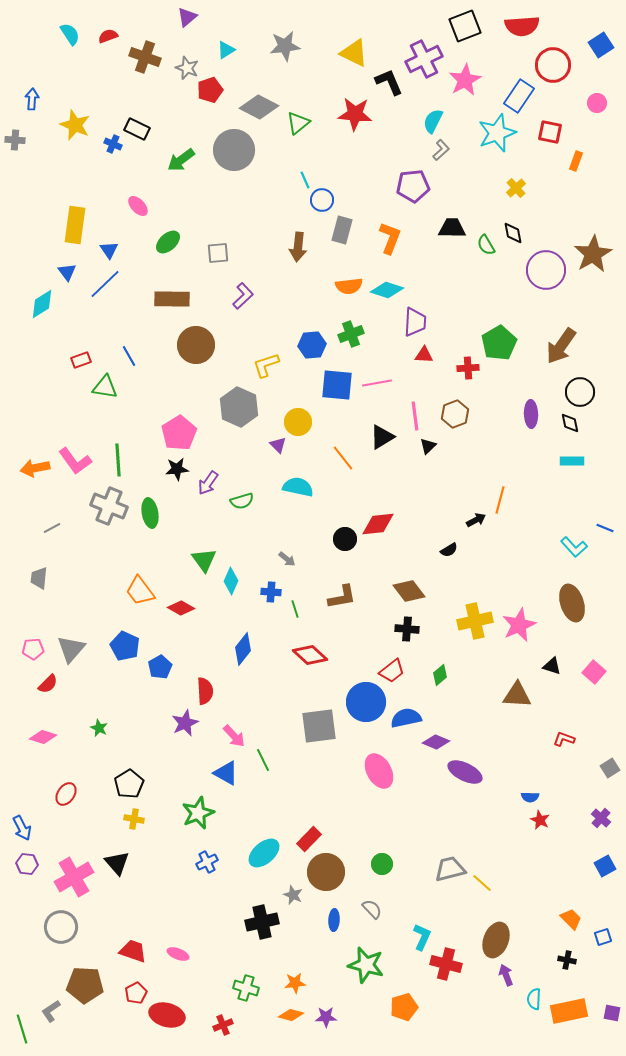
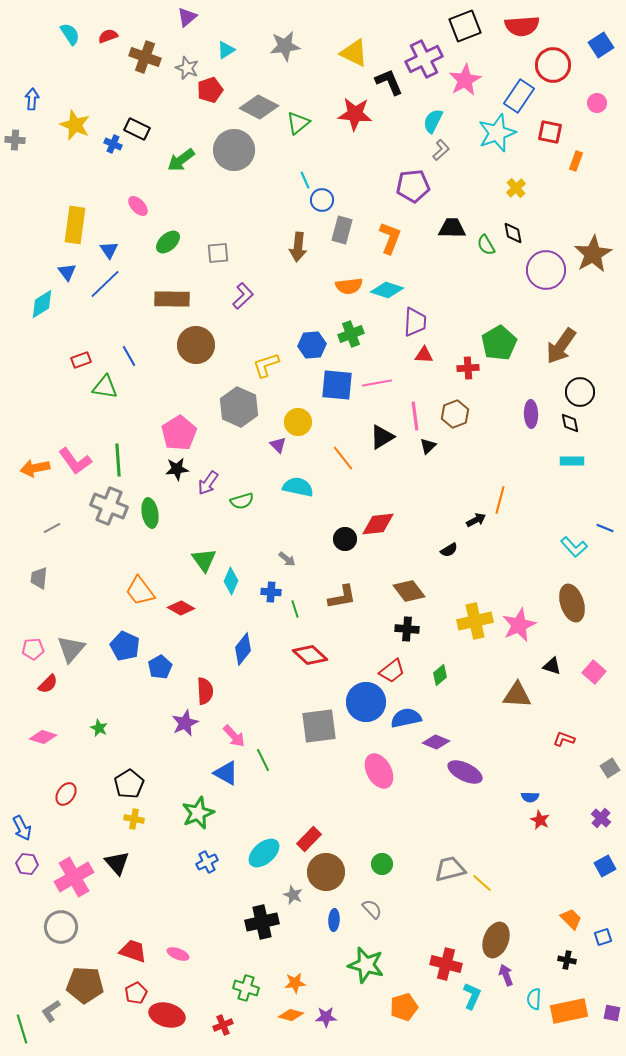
cyan L-shape at (422, 937): moved 50 px right, 59 px down
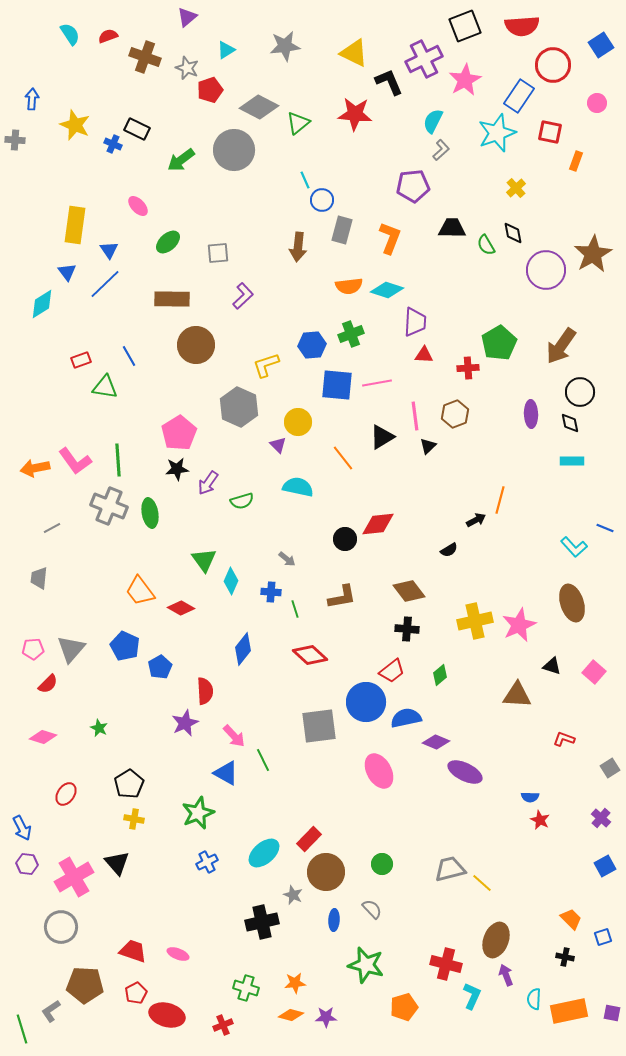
black cross at (567, 960): moved 2 px left, 3 px up
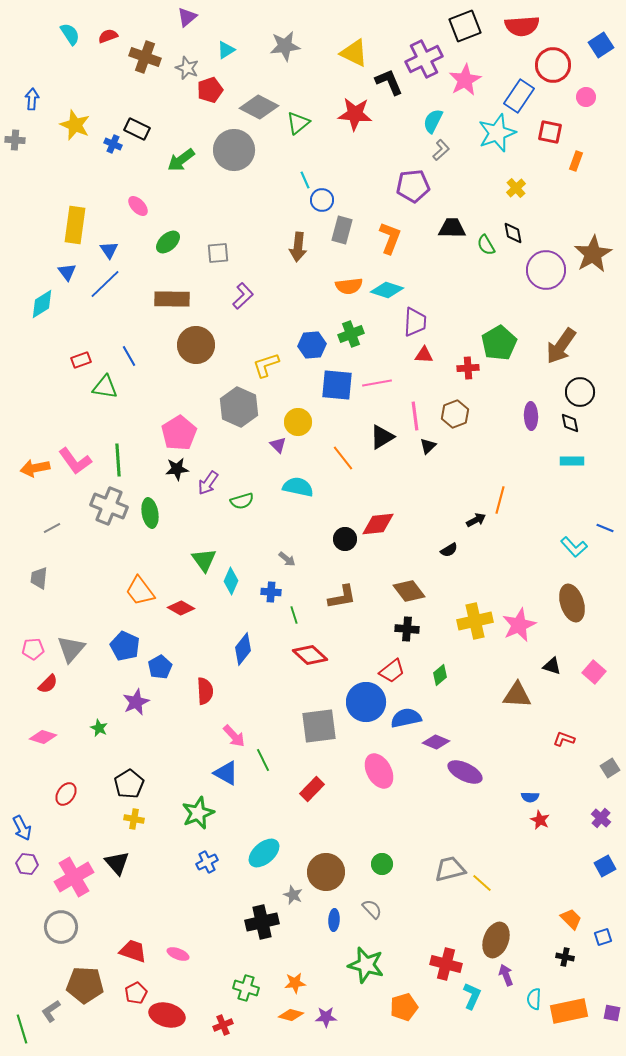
pink circle at (597, 103): moved 11 px left, 6 px up
purple ellipse at (531, 414): moved 2 px down
green line at (295, 609): moved 1 px left, 6 px down
purple star at (185, 723): moved 49 px left, 21 px up
red rectangle at (309, 839): moved 3 px right, 50 px up
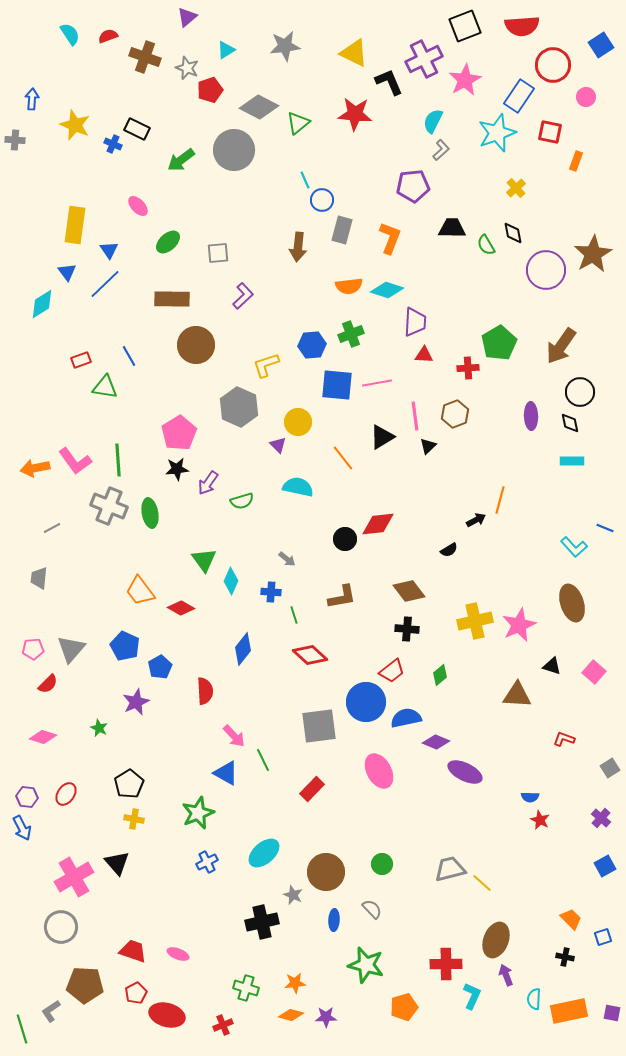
purple hexagon at (27, 864): moved 67 px up
red cross at (446, 964): rotated 16 degrees counterclockwise
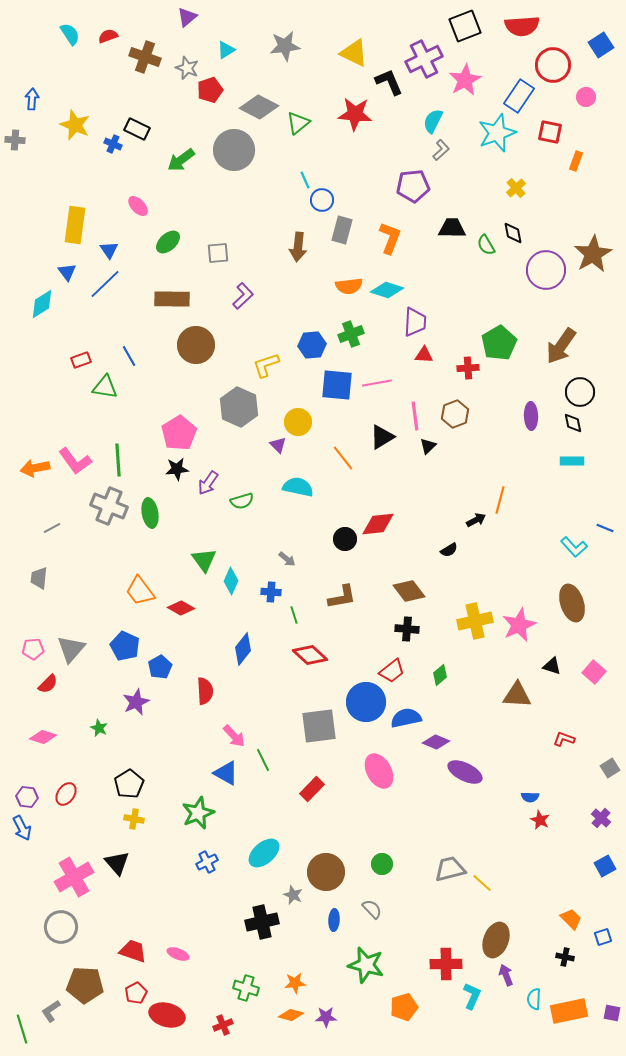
black diamond at (570, 423): moved 3 px right
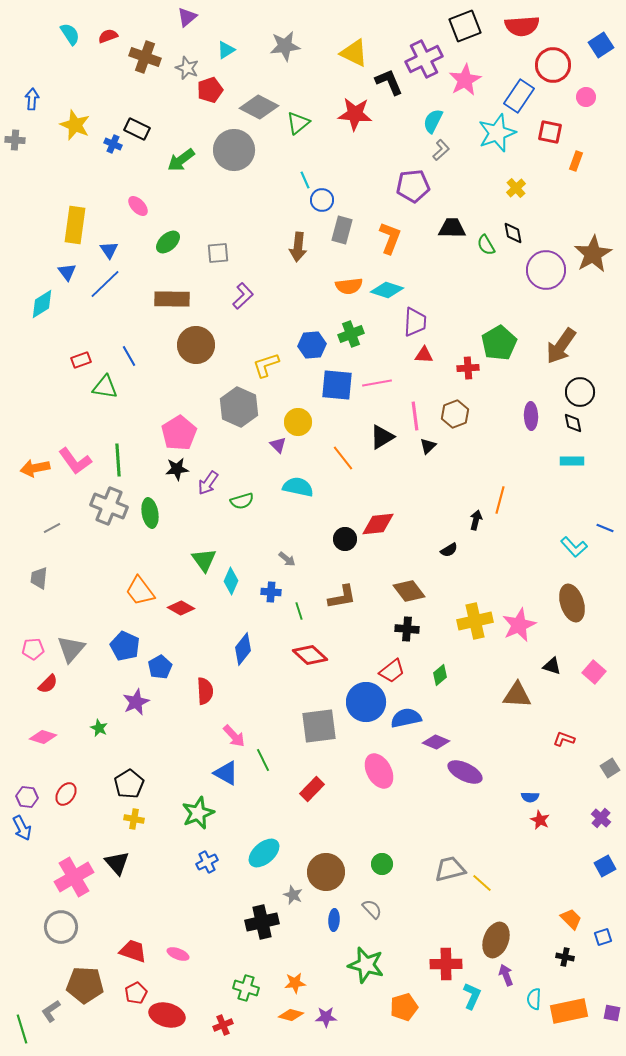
black arrow at (476, 520): rotated 48 degrees counterclockwise
green line at (294, 615): moved 5 px right, 4 px up
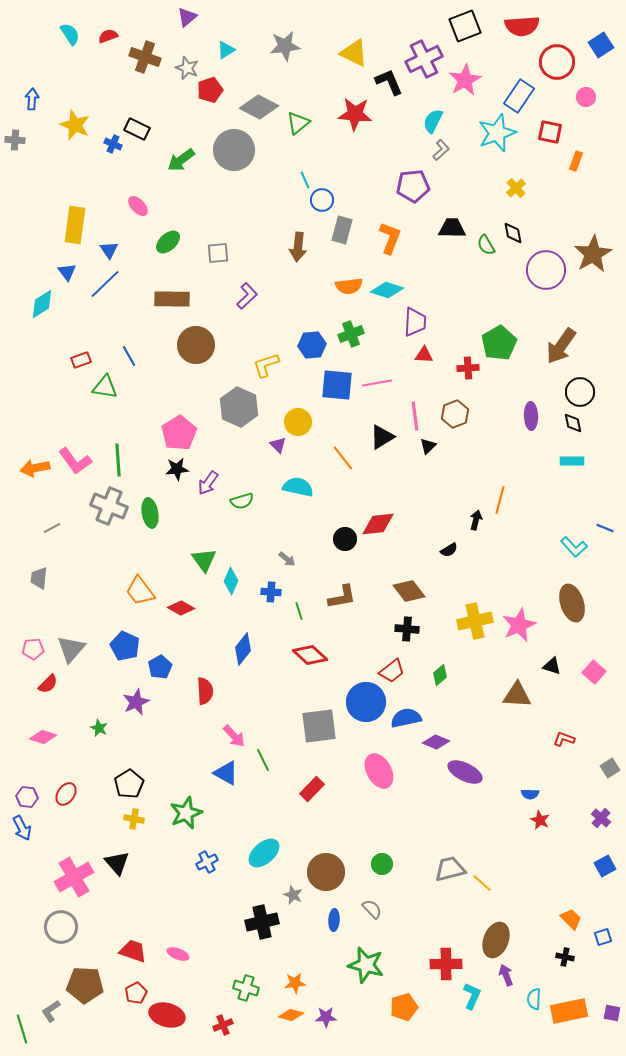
red circle at (553, 65): moved 4 px right, 3 px up
purple L-shape at (243, 296): moved 4 px right
blue semicircle at (530, 797): moved 3 px up
green star at (198, 813): moved 12 px left
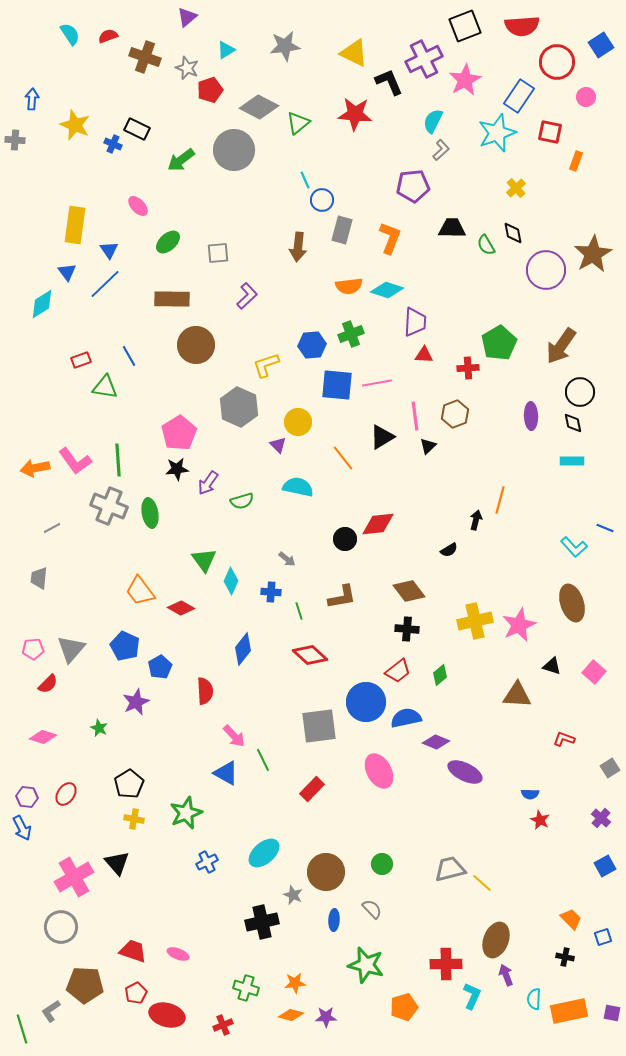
red trapezoid at (392, 671): moved 6 px right
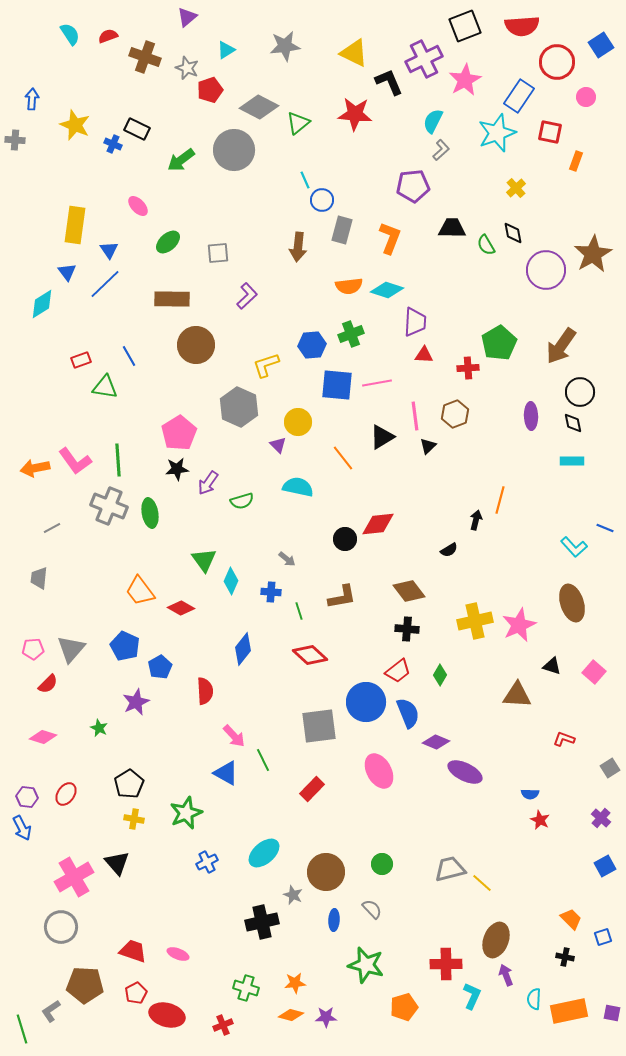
green diamond at (440, 675): rotated 20 degrees counterclockwise
blue semicircle at (406, 718): moved 2 px right, 5 px up; rotated 80 degrees clockwise
